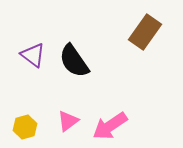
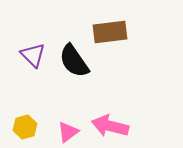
brown rectangle: moved 35 px left; rotated 48 degrees clockwise
purple triangle: rotated 8 degrees clockwise
pink triangle: moved 11 px down
pink arrow: rotated 48 degrees clockwise
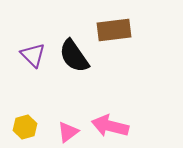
brown rectangle: moved 4 px right, 2 px up
black semicircle: moved 5 px up
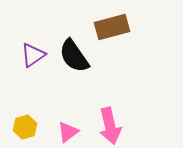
brown rectangle: moved 2 px left, 3 px up; rotated 8 degrees counterclockwise
purple triangle: rotated 40 degrees clockwise
pink arrow: rotated 117 degrees counterclockwise
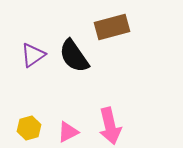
yellow hexagon: moved 4 px right, 1 px down
pink triangle: rotated 10 degrees clockwise
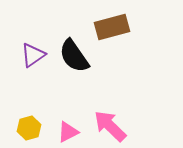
pink arrow: rotated 147 degrees clockwise
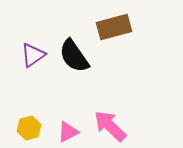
brown rectangle: moved 2 px right
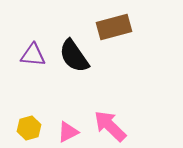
purple triangle: rotated 40 degrees clockwise
